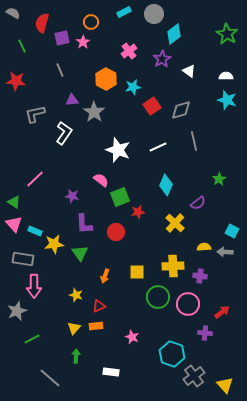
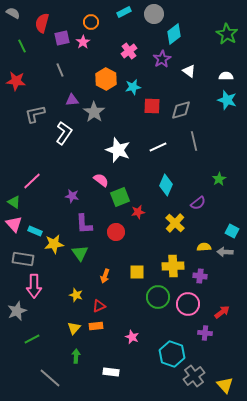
red square at (152, 106): rotated 36 degrees clockwise
pink line at (35, 179): moved 3 px left, 2 px down
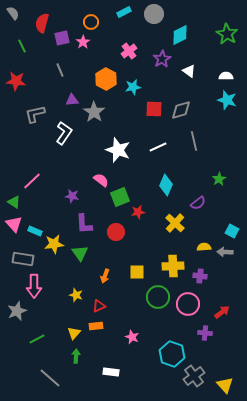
gray semicircle at (13, 13): rotated 24 degrees clockwise
cyan diamond at (174, 34): moved 6 px right, 1 px down; rotated 10 degrees clockwise
red square at (152, 106): moved 2 px right, 3 px down
yellow triangle at (74, 328): moved 5 px down
green line at (32, 339): moved 5 px right
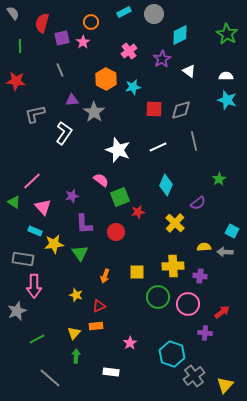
green line at (22, 46): moved 2 px left; rotated 24 degrees clockwise
purple star at (72, 196): rotated 24 degrees counterclockwise
pink triangle at (14, 224): moved 29 px right, 17 px up
pink star at (132, 337): moved 2 px left, 6 px down; rotated 16 degrees clockwise
yellow triangle at (225, 385): rotated 24 degrees clockwise
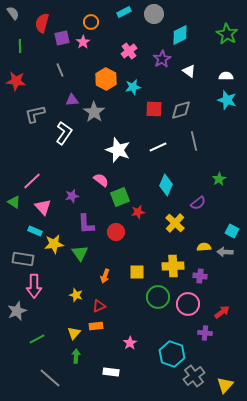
purple L-shape at (84, 224): moved 2 px right
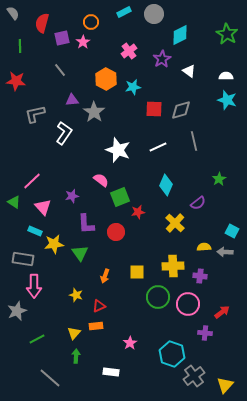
gray line at (60, 70): rotated 16 degrees counterclockwise
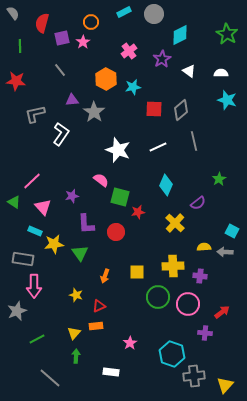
white semicircle at (226, 76): moved 5 px left, 3 px up
gray diamond at (181, 110): rotated 25 degrees counterclockwise
white L-shape at (64, 133): moved 3 px left, 1 px down
green square at (120, 197): rotated 36 degrees clockwise
gray cross at (194, 376): rotated 30 degrees clockwise
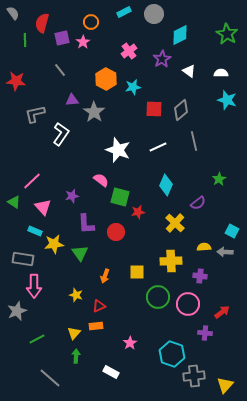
green line at (20, 46): moved 5 px right, 6 px up
yellow cross at (173, 266): moved 2 px left, 5 px up
white rectangle at (111, 372): rotated 21 degrees clockwise
